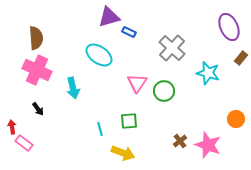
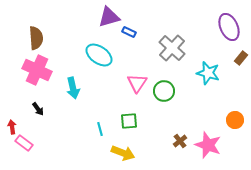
orange circle: moved 1 px left, 1 px down
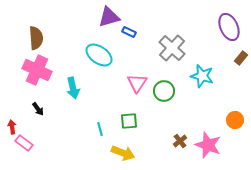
cyan star: moved 6 px left, 3 px down
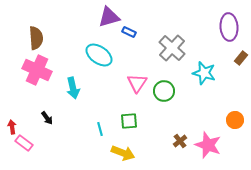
purple ellipse: rotated 20 degrees clockwise
cyan star: moved 2 px right, 3 px up
black arrow: moved 9 px right, 9 px down
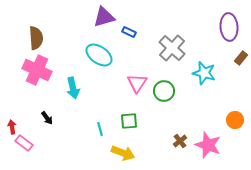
purple triangle: moved 5 px left
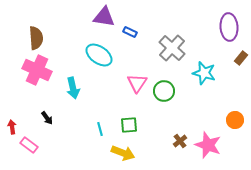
purple triangle: rotated 25 degrees clockwise
blue rectangle: moved 1 px right
green square: moved 4 px down
pink rectangle: moved 5 px right, 2 px down
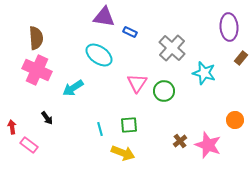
cyan arrow: rotated 70 degrees clockwise
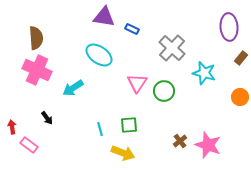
blue rectangle: moved 2 px right, 3 px up
orange circle: moved 5 px right, 23 px up
